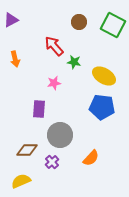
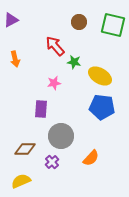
green square: rotated 15 degrees counterclockwise
red arrow: moved 1 px right
yellow ellipse: moved 4 px left
purple rectangle: moved 2 px right
gray circle: moved 1 px right, 1 px down
brown diamond: moved 2 px left, 1 px up
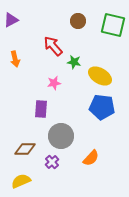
brown circle: moved 1 px left, 1 px up
red arrow: moved 2 px left
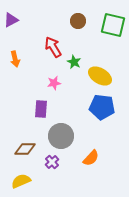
red arrow: moved 1 px down; rotated 10 degrees clockwise
green star: rotated 16 degrees clockwise
